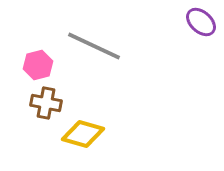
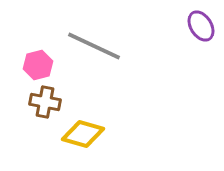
purple ellipse: moved 4 px down; rotated 16 degrees clockwise
brown cross: moved 1 px left, 1 px up
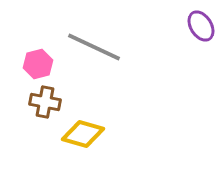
gray line: moved 1 px down
pink hexagon: moved 1 px up
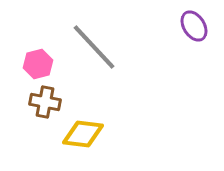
purple ellipse: moved 7 px left
gray line: rotated 22 degrees clockwise
yellow diamond: rotated 9 degrees counterclockwise
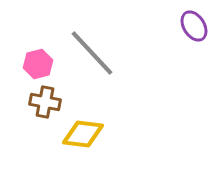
gray line: moved 2 px left, 6 px down
